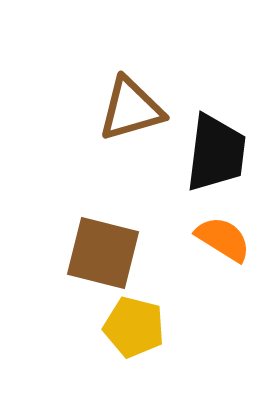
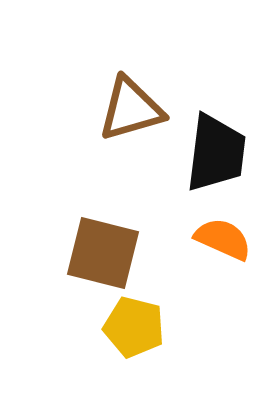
orange semicircle: rotated 8 degrees counterclockwise
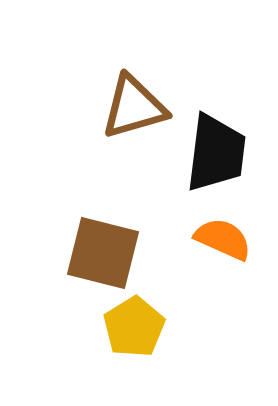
brown triangle: moved 3 px right, 2 px up
yellow pentagon: rotated 26 degrees clockwise
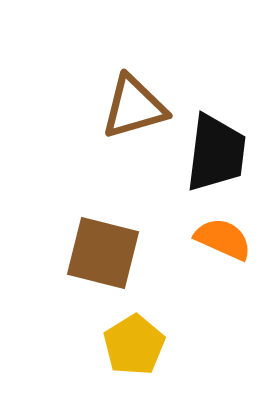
yellow pentagon: moved 18 px down
